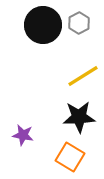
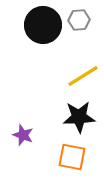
gray hexagon: moved 3 px up; rotated 25 degrees clockwise
purple star: rotated 10 degrees clockwise
orange square: moved 2 px right; rotated 20 degrees counterclockwise
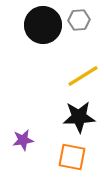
purple star: moved 5 px down; rotated 30 degrees counterclockwise
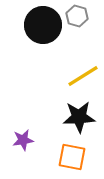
gray hexagon: moved 2 px left, 4 px up; rotated 20 degrees clockwise
